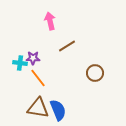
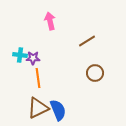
brown line: moved 20 px right, 5 px up
cyan cross: moved 8 px up
orange line: rotated 30 degrees clockwise
brown triangle: rotated 35 degrees counterclockwise
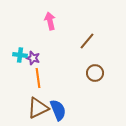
brown line: rotated 18 degrees counterclockwise
purple star: rotated 16 degrees clockwise
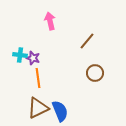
blue semicircle: moved 2 px right, 1 px down
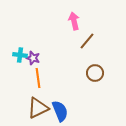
pink arrow: moved 24 px right
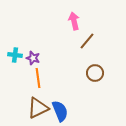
cyan cross: moved 5 px left
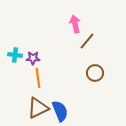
pink arrow: moved 1 px right, 3 px down
purple star: rotated 16 degrees counterclockwise
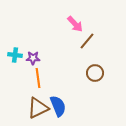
pink arrow: rotated 150 degrees clockwise
blue semicircle: moved 2 px left, 5 px up
